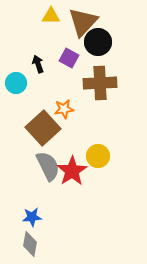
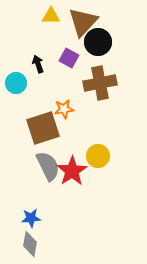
brown cross: rotated 8 degrees counterclockwise
brown square: rotated 24 degrees clockwise
blue star: moved 1 px left, 1 px down
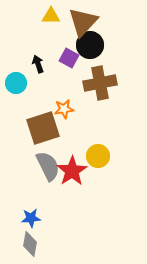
black circle: moved 8 px left, 3 px down
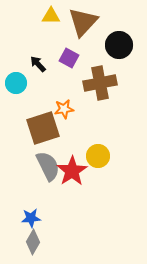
black circle: moved 29 px right
black arrow: rotated 24 degrees counterclockwise
gray diamond: moved 3 px right, 2 px up; rotated 20 degrees clockwise
